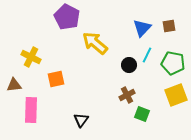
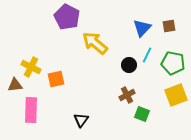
yellow cross: moved 10 px down
brown triangle: moved 1 px right
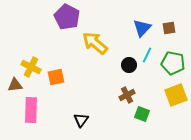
brown square: moved 2 px down
orange square: moved 2 px up
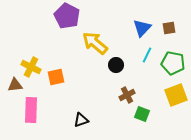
purple pentagon: moved 1 px up
black circle: moved 13 px left
black triangle: rotated 35 degrees clockwise
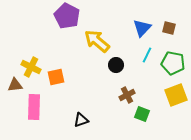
brown square: rotated 24 degrees clockwise
yellow arrow: moved 2 px right, 2 px up
pink rectangle: moved 3 px right, 3 px up
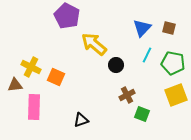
yellow arrow: moved 3 px left, 3 px down
orange square: rotated 36 degrees clockwise
